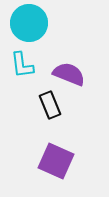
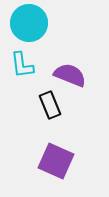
purple semicircle: moved 1 px right, 1 px down
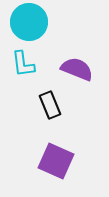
cyan circle: moved 1 px up
cyan L-shape: moved 1 px right, 1 px up
purple semicircle: moved 7 px right, 6 px up
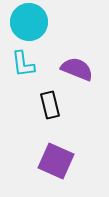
black rectangle: rotated 8 degrees clockwise
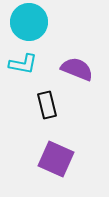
cyan L-shape: rotated 72 degrees counterclockwise
black rectangle: moved 3 px left
purple square: moved 2 px up
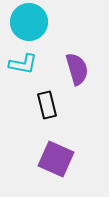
purple semicircle: rotated 52 degrees clockwise
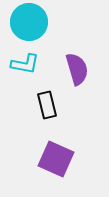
cyan L-shape: moved 2 px right
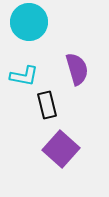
cyan L-shape: moved 1 px left, 12 px down
purple square: moved 5 px right, 10 px up; rotated 18 degrees clockwise
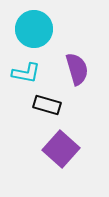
cyan circle: moved 5 px right, 7 px down
cyan L-shape: moved 2 px right, 3 px up
black rectangle: rotated 60 degrees counterclockwise
